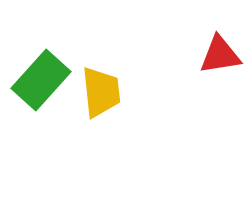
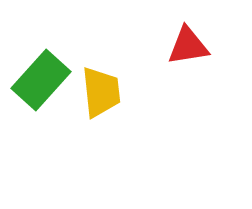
red triangle: moved 32 px left, 9 px up
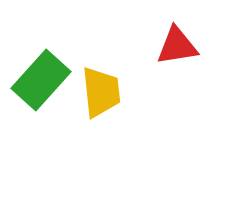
red triangle: moved 11 px left
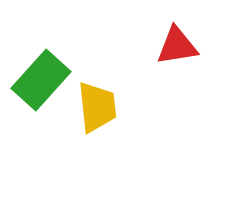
yellow trapezoid: moved 4 px left, 15 px down
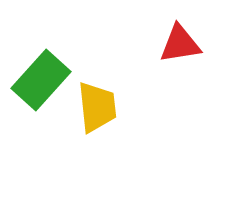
red triangle: moved 3 px right, 2 px up
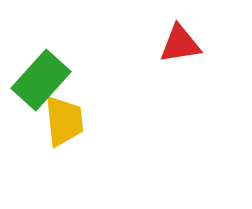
yellow trapezoid: moved 33 px left, 14 px down
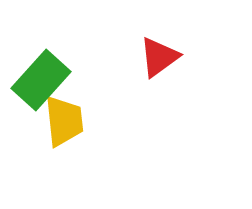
red triangle: moved 21 px left, 13 px down; rotated 27 degrees counterclockwise
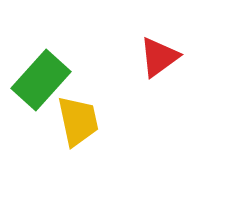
yellow trapezoid: moved 14 px right; rotated 6 degrees counterclockwise
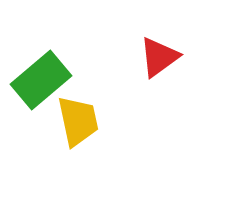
green rectangle: rotated 8 degrees clockwise
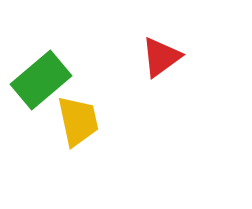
red triangle: moved 2 px right
